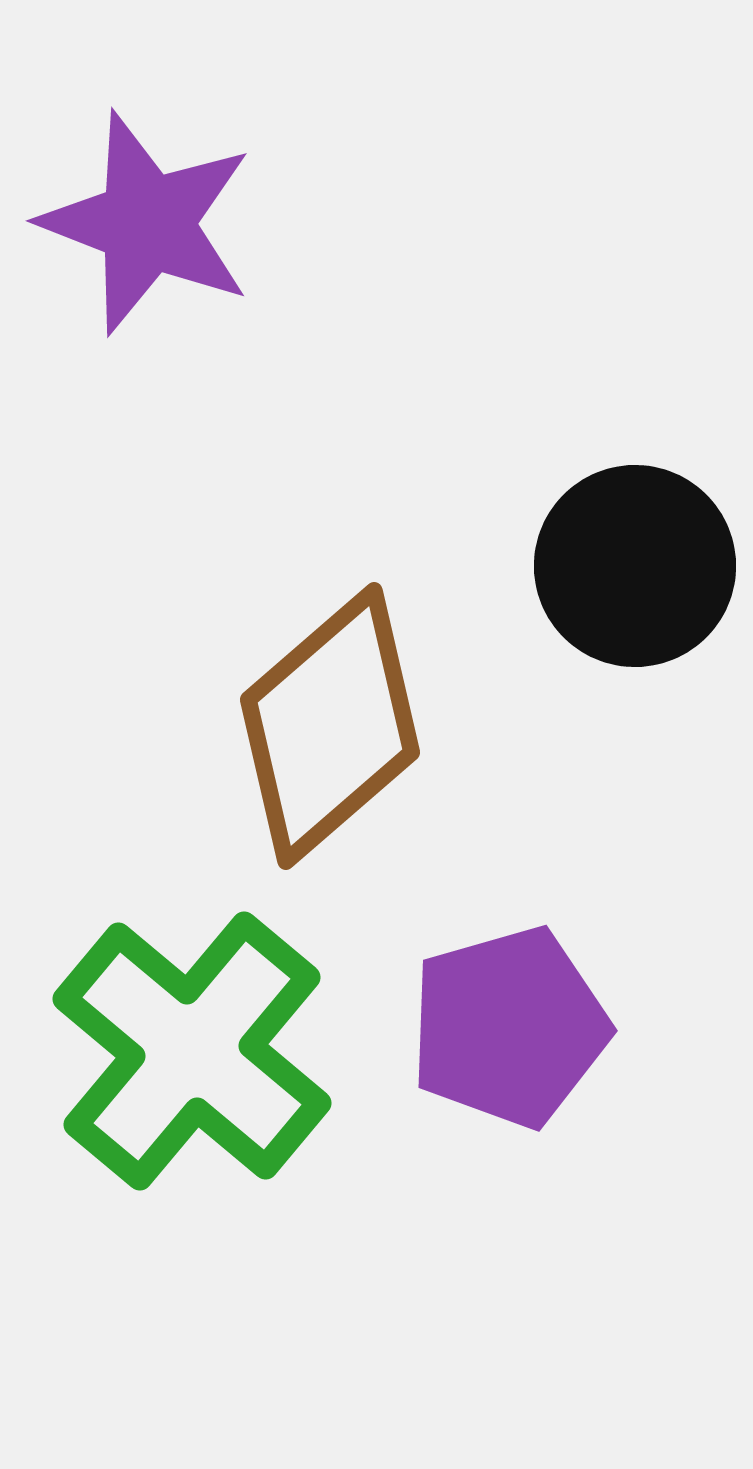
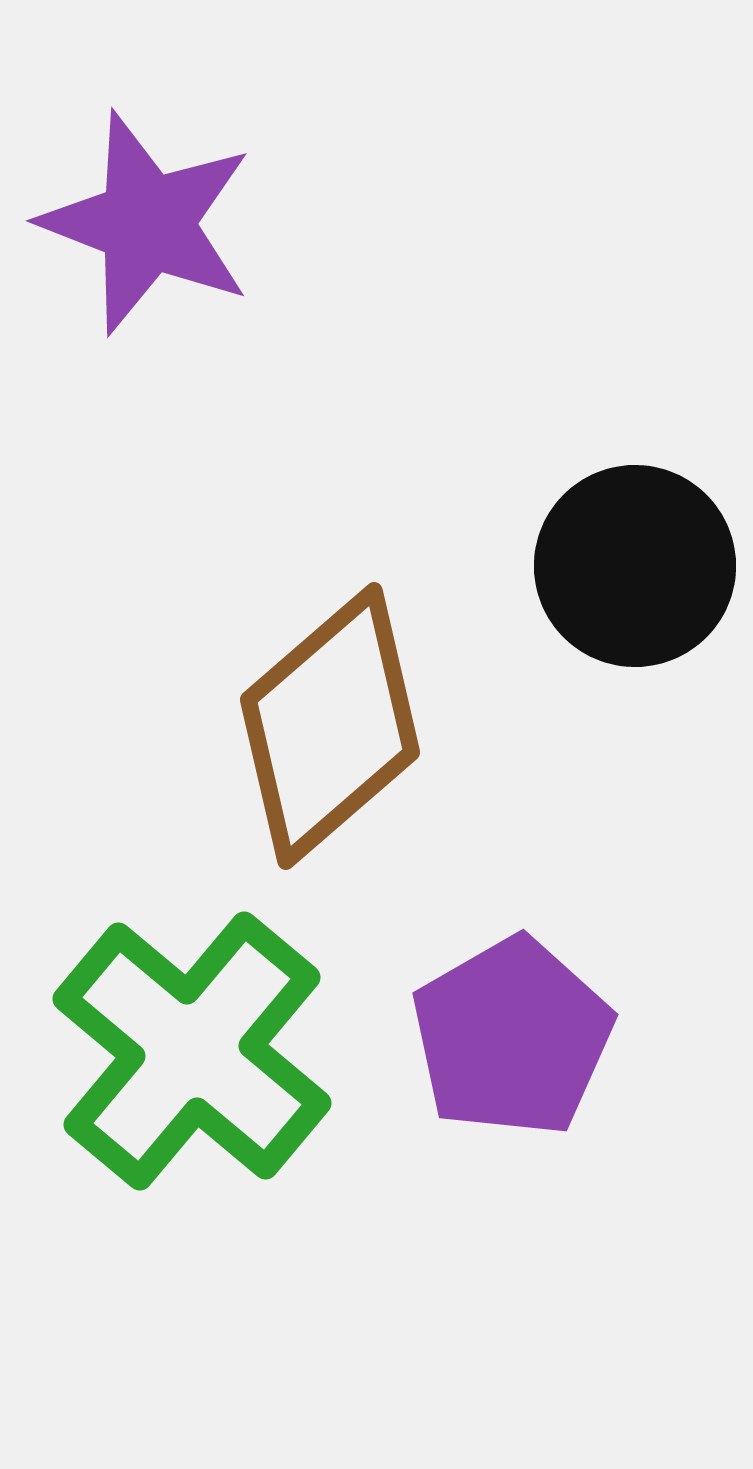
purple pentagon: moved 3 px right, 10 px down; rotated 14 degrees counterclockwise
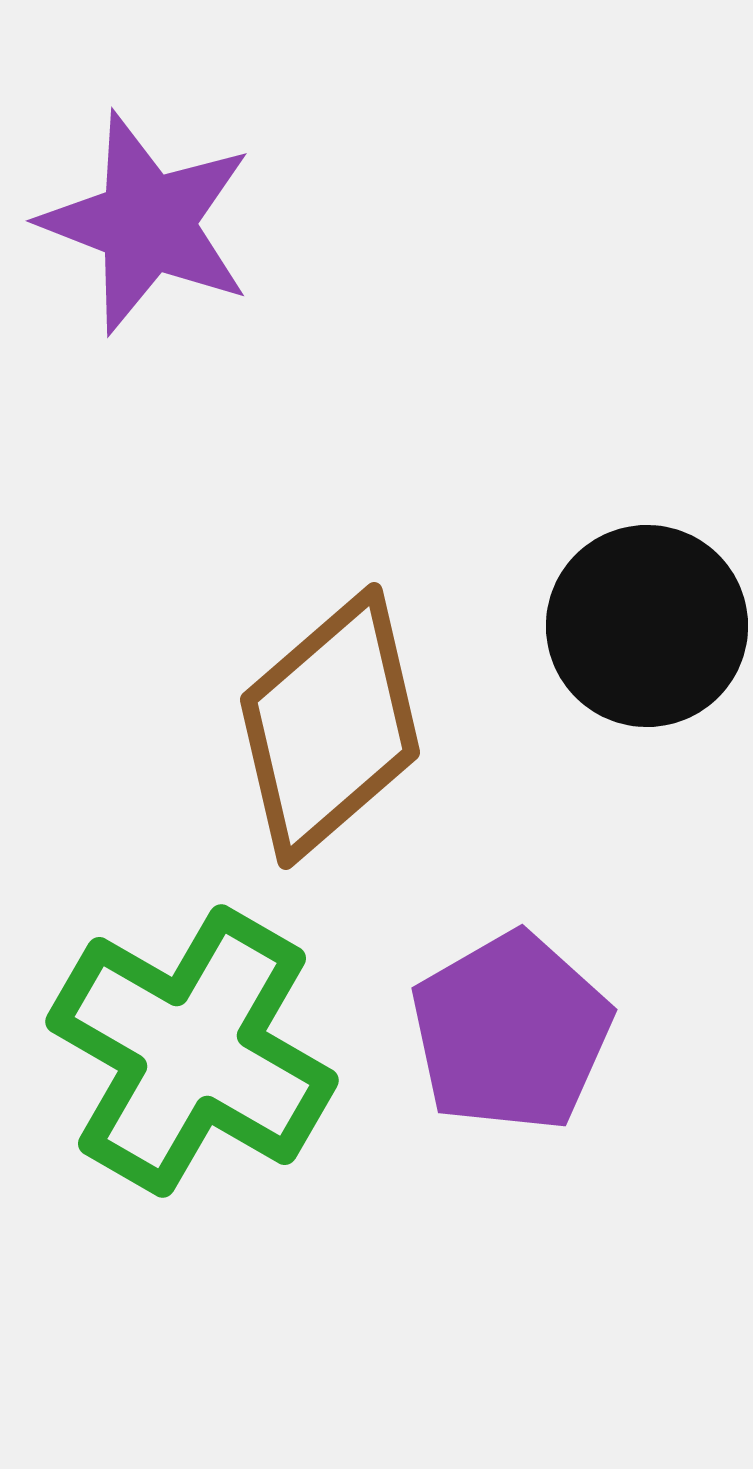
black circle: moved 12 px right, 60 px down
purple pentagon: moved 1 px left, 5 px up
green cross: rotated 10 degrees counterclockwise
